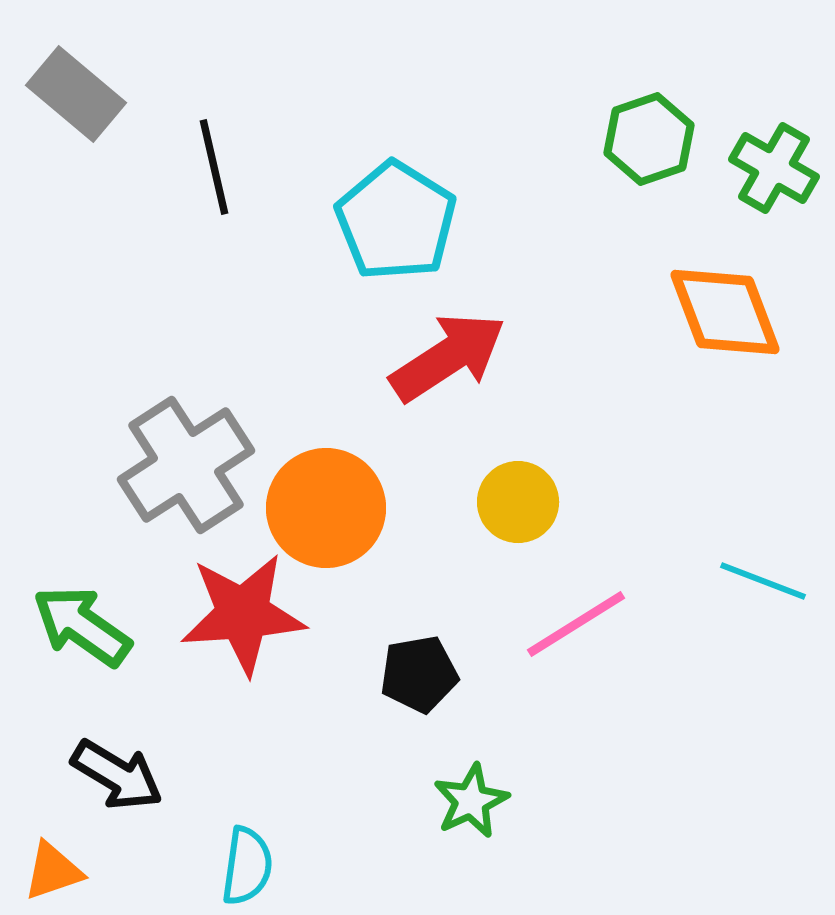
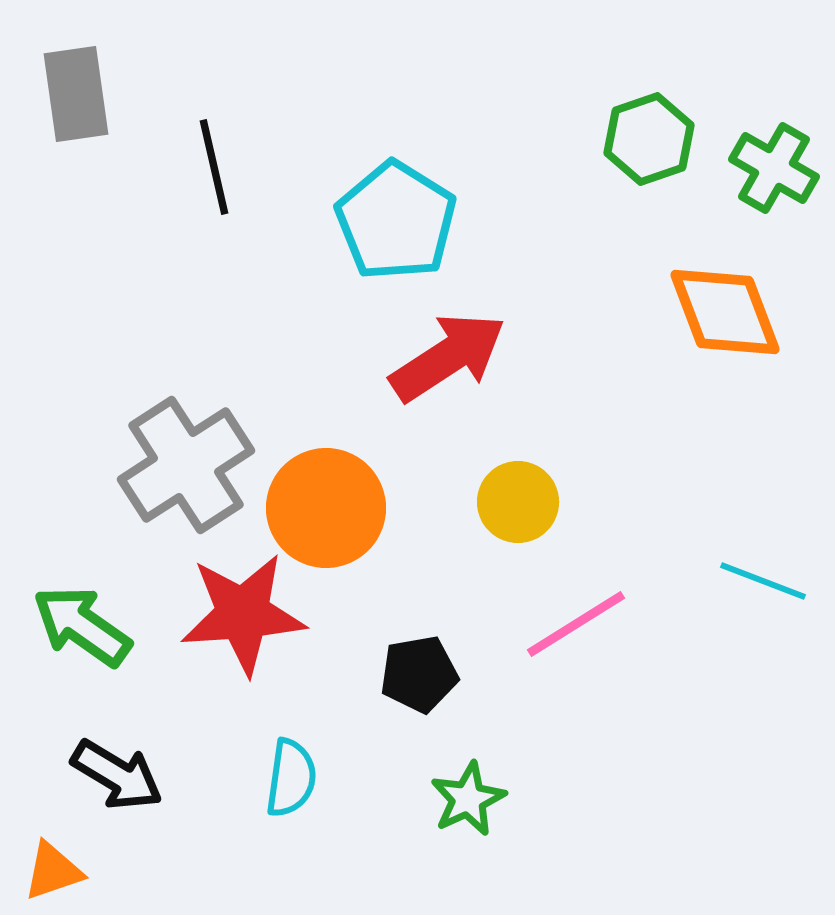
gray rectangle: rotated 42 degrees clockwise
green star: moved 3 px left, 2 px up
cyan semicircle: moved 44 px right, 88 px up
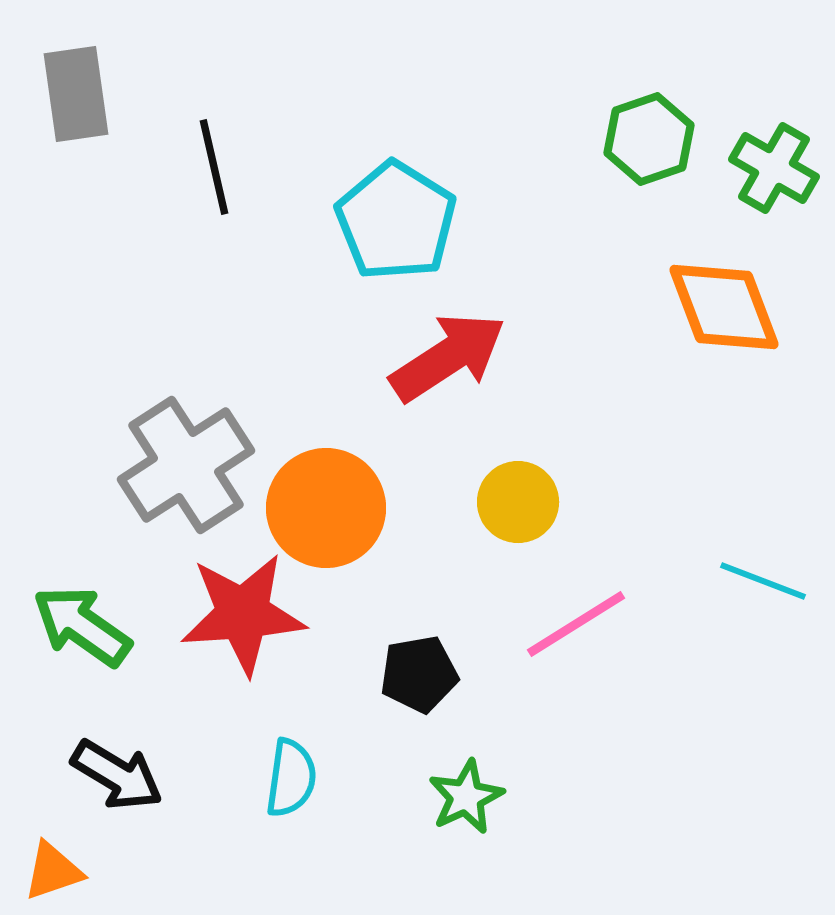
orange diamond: moved 1 px left, 5 px up
green star: moved 2 px left, 2 px up
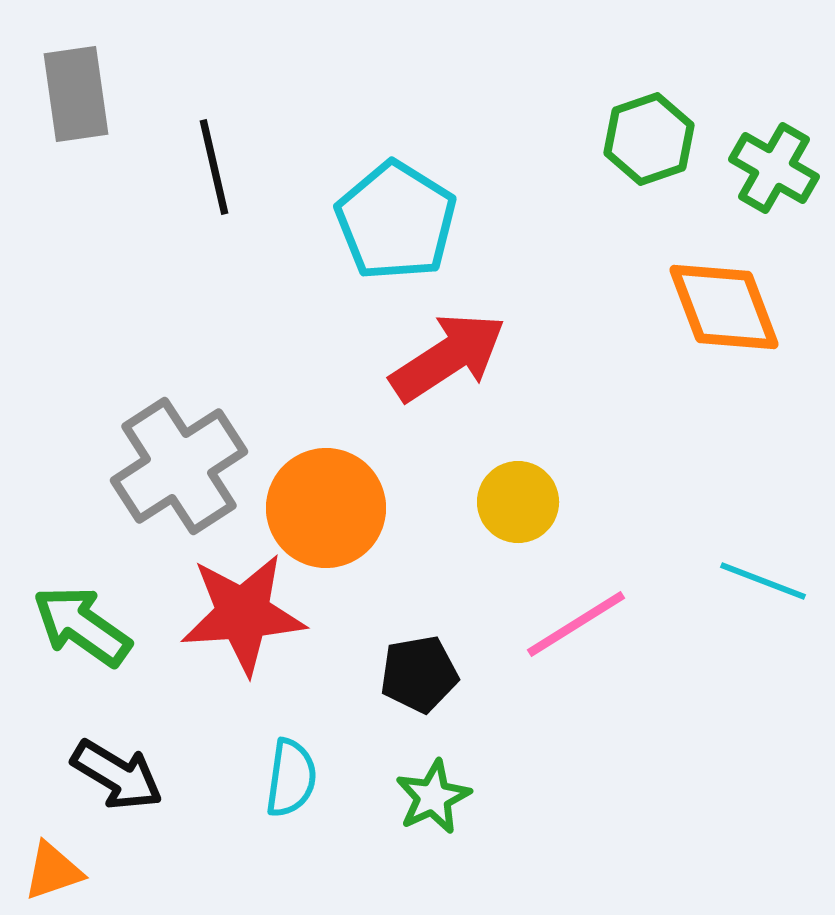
gray cross: moved 7 px left, 1 px down
green star: moved 33 px left
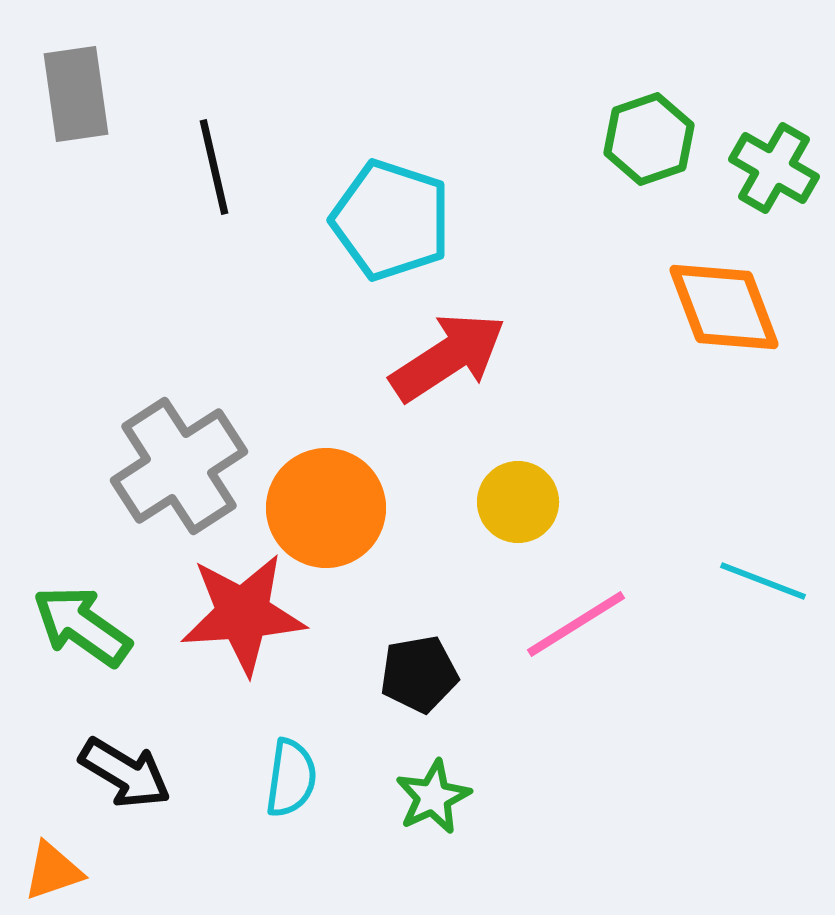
cyan pentagon: moved 5 px left, 1 px up; rotated 14 degrees counterclockwise
black arrow: moved 8 px right, 2 px up
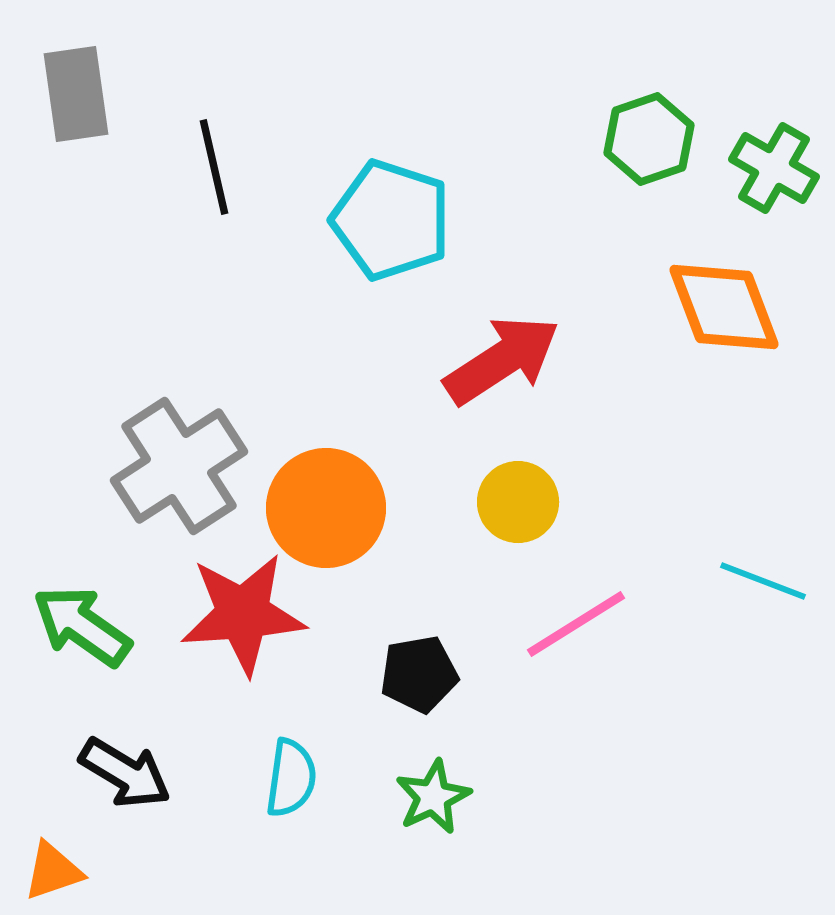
red arrow: moved 54 px right, 3 px down
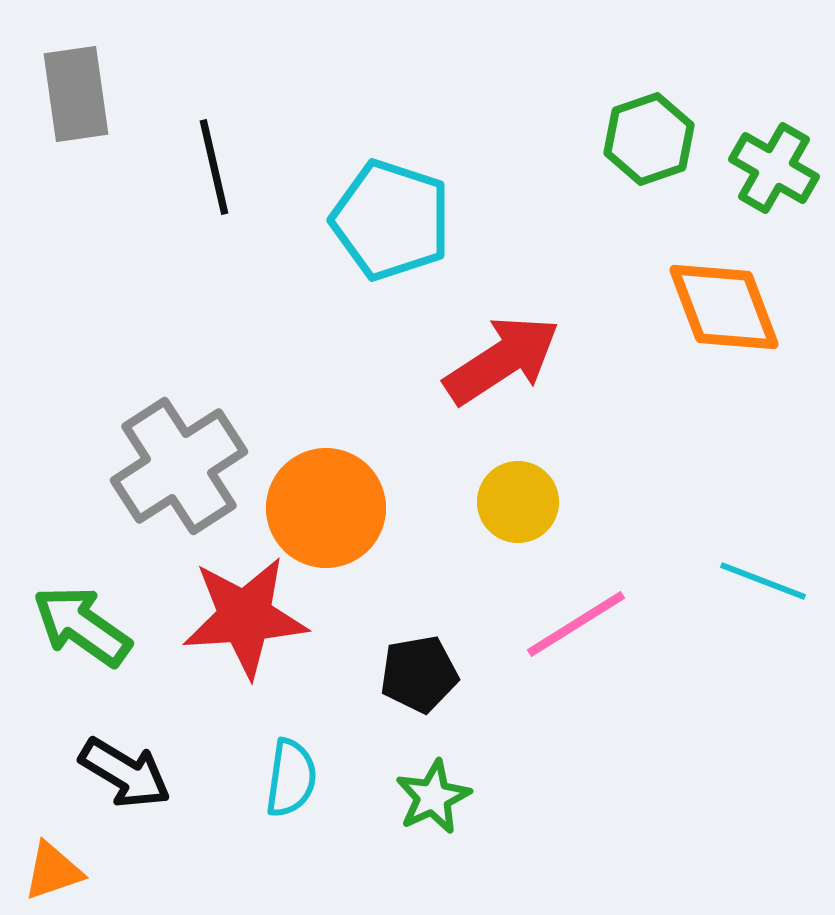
red star: moved 2 px right, 3 px down
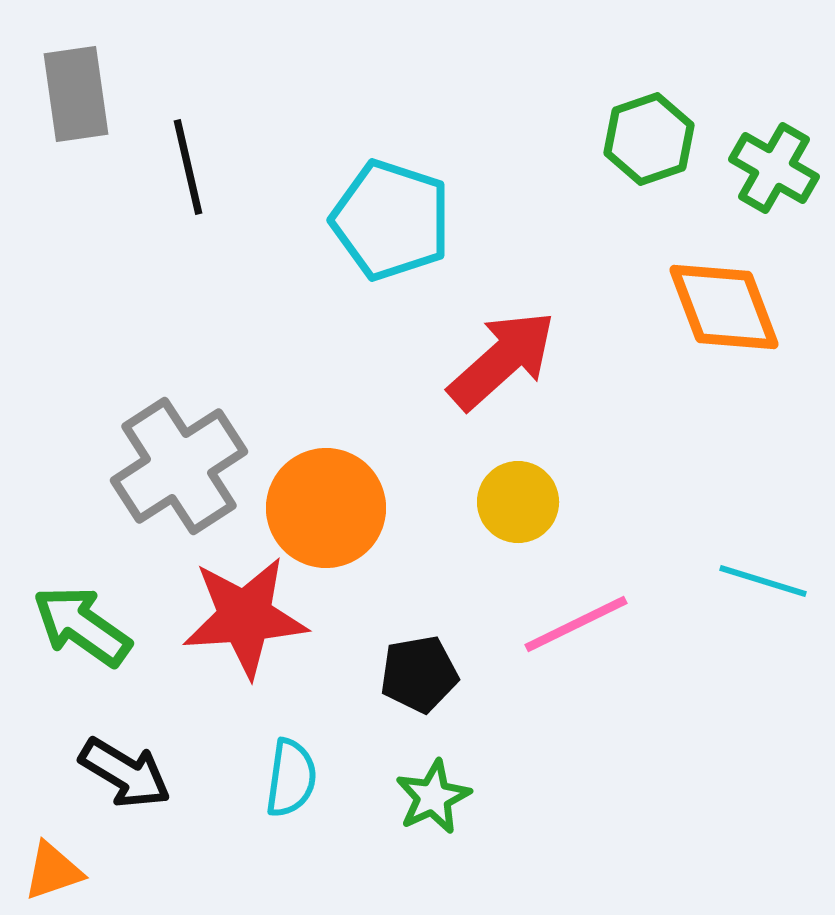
black line: moved 26 px left
red arrow: rotated 9 degrees counterclockwise
cyan line: rotated 4 degrees counterclockwise
pink line: rotated 6 degrees clockwise
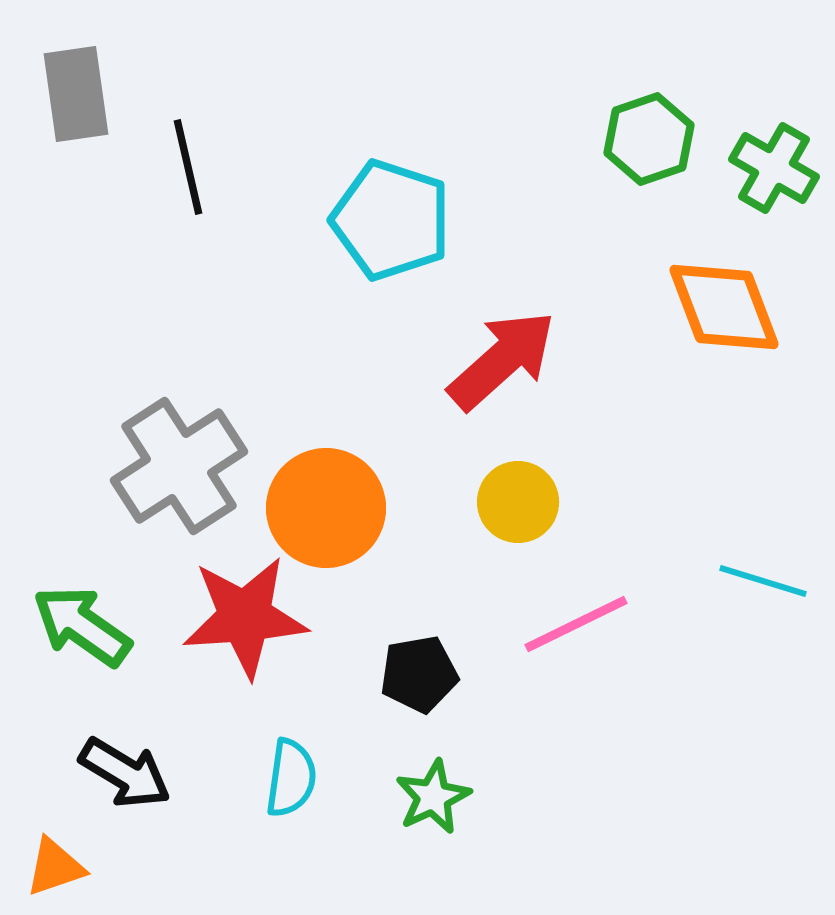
orange triangle: moved 2 px right, 4 px up
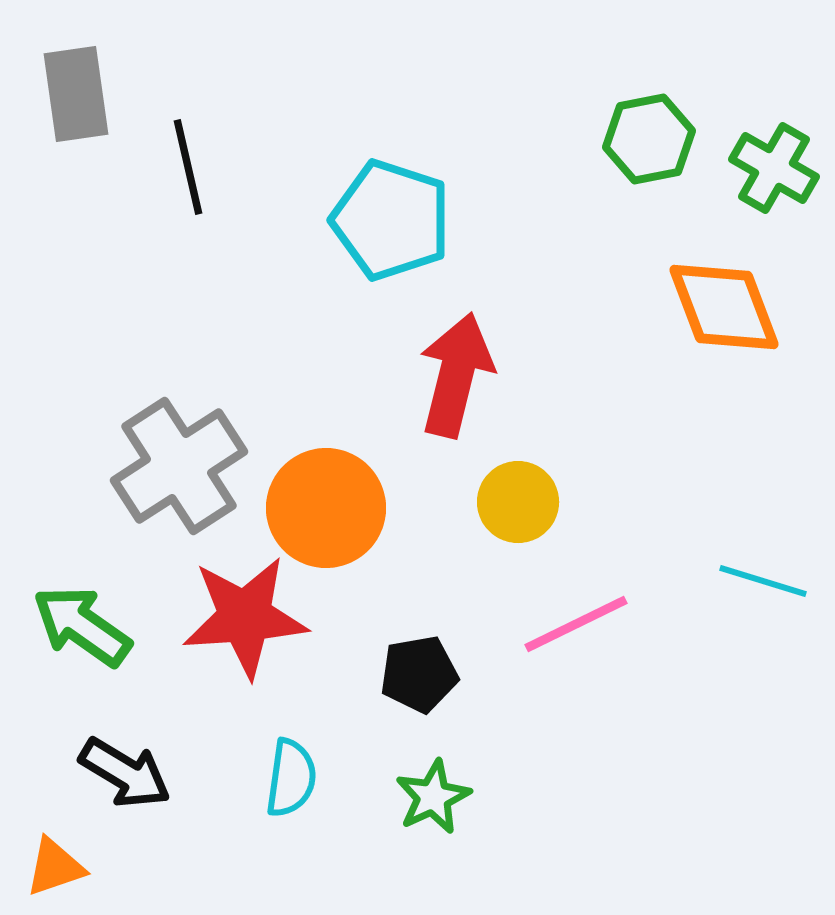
green hexagon: rotated 8 degrees clockwise
red arrow: moved 46 px left, 15 px down; rotated 34 degrees counterclockwise
